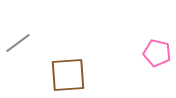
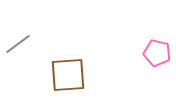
gray line: moved 1 px down
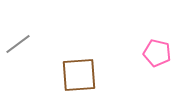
brown square: moved 11 px right
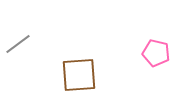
pink pentagon: moved 1 px left
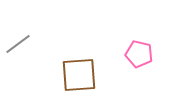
pink pentagon: moved 17 px left, 1 px down
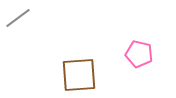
gray line: moved 26 px up
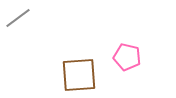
pink pentagon: moved 12 px left, 3 px down
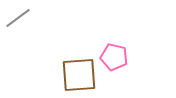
pink pentagon: moved 13 px left
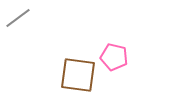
brown square: moved 1 px left; rotated 12 degrees clockwise
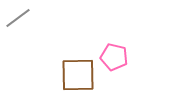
brown square: rotated 9 degrees counterclockwise
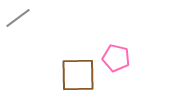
pink pentagon: moved 2 px right, 1 px down
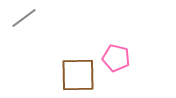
gray line: moved 6 px right
